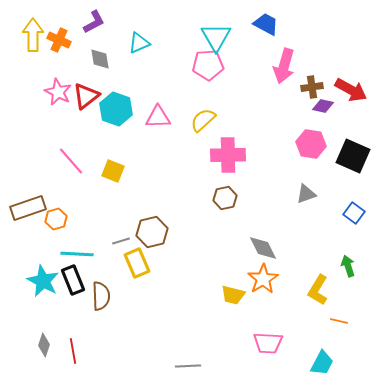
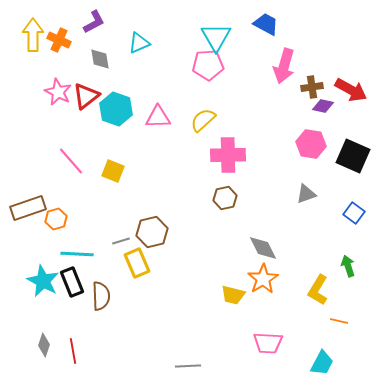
black rectangle at (73, 280): moved 1 px left, 2 px down
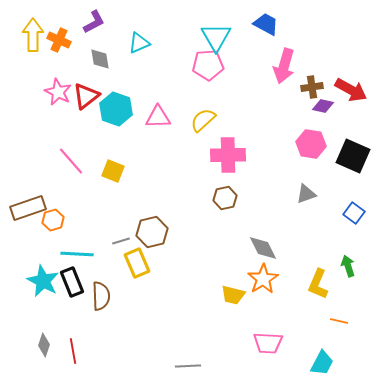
orange hexagon at (56, 219): moved 3 px left, 1 px down
yellow L-shape at (318, 290): moved 6 px up; rotated 8 degrees counterclockwise
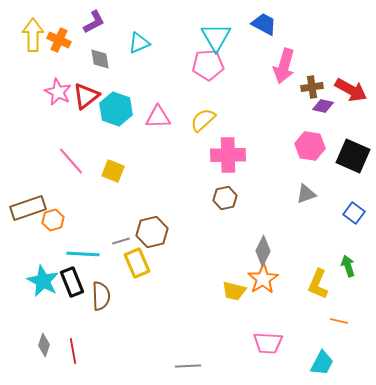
blue trapezoid at (266, 24): moved 2 px left
pink hexagon at (311, 144): moved 1 px left, 2 px down
gray diamond at (263, 248): moved 3 px down; rotated 52 degrees clockwise
cyan line at (77, 254): moved 6 px right
yellow trapezoid at (233, 295): moved 1 px right, 4 px up
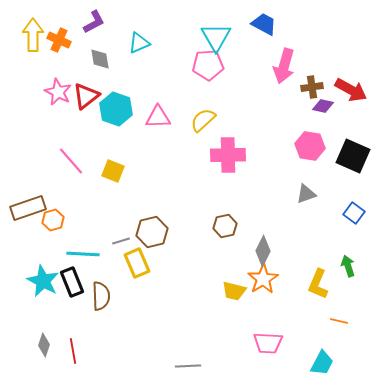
brown hexagon at (225, 198): moved 28 px down
